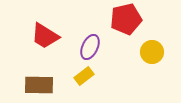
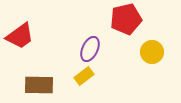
red trapezoid: moved 25 px left; rotated 68 degrees counterclockwise
purple ellipse: moved 2 px down
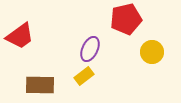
brown rectangle: moved 1 px right
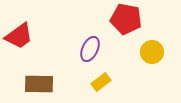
red pentagon: rotated 24 degrees clockwise
red trapezoid: moved 1 px left
yellow rectangle: moved 17 px right, 6 px down
brown rectangle: moved 1 px left, 1 px up
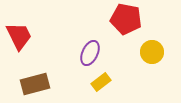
red trapezoid: rotated 80 degrees counterclockwise
purple ellipse: moved 4 px down
brown rectangle: moved 4 px left; rotated 16 degrees counterclockwise
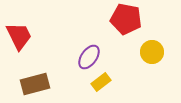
purple ellipse: moved 1 px left, 4 px down; rotated 10 degrees clockwise
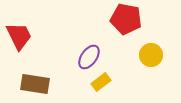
yellow circle: moved 1 px left, 3 px down
brown rectangle: rotated 24 degrees clockwise
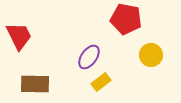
brown rectangle: rotated 8 degrees counterclockwise
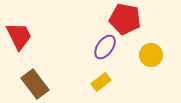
red pentagon: moved 1 px left
purple ellipse: moved 16 px right, 10 px up
brown rectangle: rotated 52 degrees clockwise
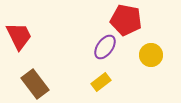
red pentagon: moved 1 px right, 1 px down
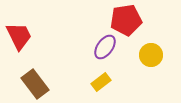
red pentagon: rotated 20 degrees counterclockwise
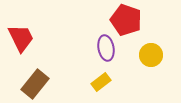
red pentagon: rotated 28 degrees clockwise
red trapezoid: moved 2 px right, 2 px down
purple ellipse: moved 1 px right, 1 px down; rotated 45 degrees counterclockwise
brown rectangle: rotated 76 degrees clockwise
